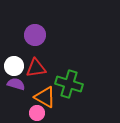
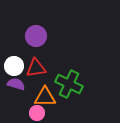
purple circle: moved 1 px right, 1 px down
green cross: rotated 8 degrees clockwise
orange triangle: rotated 30 degrees counterclockwise
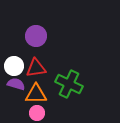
orange triangle: moved 9 px left, 3 px up
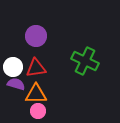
white circle: moved 1 px left, 1 px down
green cross: moved 16 px right, 23 px up
pink circle: moved 1 px right, 2 px up
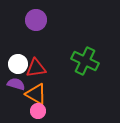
purple circle: moved 16 px up
white circle: moved 5 px right, 3 px up
orange triangle: rotated 30 degrees clockwise
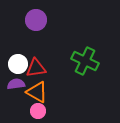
purple semicircle: rotated 24 degrees counterclockwise
orange triangle: moved 1 px right, 2 px up
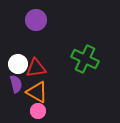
green cross: moved 2 px up
purple semicircle: rotated 84 degrees clockwise
